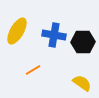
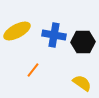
yellow ellipse: rotated 32 degrees clockwise
orange line: rotated 21 degrees counterclockwise
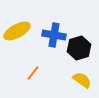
black hexagon: moved 4 px left, 6 px down; rotated 15 degrees counterclockwise
orange line: moved 3 px down
yellow semicircle: moved 3 px up
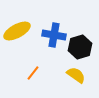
black hexagon: moved 1 px right, 1 px up
yellow semicircle: moved 6 px left, 5 px up
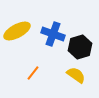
blue cross: moved 1 px left, 1 px up; rotated 10 degrees clockwise
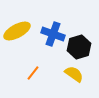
black hexagon: moved 1 px left
yellow semicircle: moved 2 px left, 1 px up
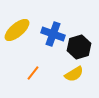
yellow ellipse: moved 1 px up; rotated 12 degrees counterclockwise
yellow semicircle: rotated 114 degrees clockwise
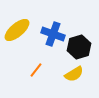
orange line: moved 3 px right, 3 px up
